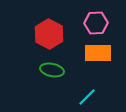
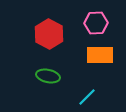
orange rectangle: moved 2 px right, 2 px down
green ellipse: moved 4 px left, 6 px down
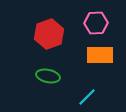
red hexagon: rotated 12 degrees clockwise
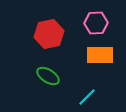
red hexagon: rotated 8 degrees clockwise
green ellipse: rotated 20 degrees clockwise
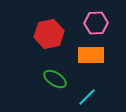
orange rectangle: moved 9 px left
green ellipse: moved 7 px right, 3 px down
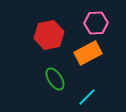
red hexagon: moved 1 px down
orange rectangle: moved 3 px left, 2 px up; rotated 28 degrees counterclockwise
green ellipse: rotated 25 degrees clockwise
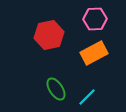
pink hexagon: moved 1 px left, 4 px up
orange rectangle: moved 6 px right
green ellipse: moved 1 px right, 10 px down
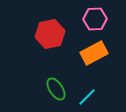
red hexagon: moved 1 px right, 1 px up
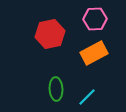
green ellipse: rotated 30 degrees clockwise
